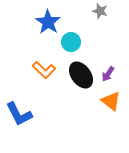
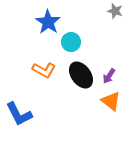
gray star: moved 15 px right
orange L-shape: rotated 15 degrees counterclockwise
purple arrow: moved 1 px right, 2 px down
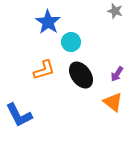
orange L-shape: rotated 45 degrees counterclockwise
purple arrow: moved 8 px right, 2 px up
orange triangle: moved 2 px right, 1 px down
blue L-shape: moved 1 px down
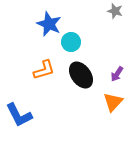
blue star: moved 1 px right, 2 px down; rotated 10 degrees counterclockwise
orange triangle: rotated 35 degrees clockwise
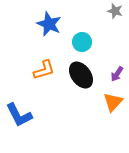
cyan circle: moved 11 px right
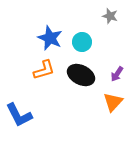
gray star: moved 5 px left, 5 px down
blue star: moved 1 px right, 14 px down
black ellipse: rotated 28 degrees counterclockwise
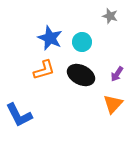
orange triangle: moved 2 px down
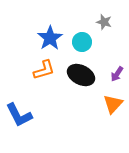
gray star: moved 6 px left, 6 px down
blue star: rotated 15 degrees clockwise
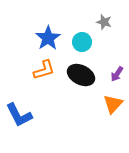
blue star: moved 2 px left
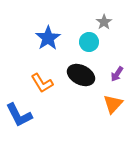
gray star: rotated 21 degrees clockwise
cyan circle: moved 7 px right
orange L-shape: moved 2 px left, 13 px down; rotated 75 degrees clockwise
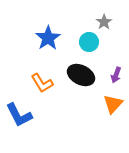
purple arrow: moved 1 px left, 1 px down; rotated 14 degrees counterclockwise
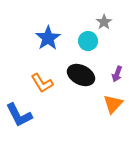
cyan circle: moved 1 px left, 1 px up
purple arrow: moved 1 px right, 1 px up
